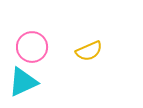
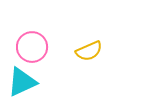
cyan triangle: moved 1 px left
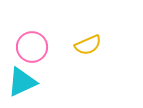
yellow semicircle: moved 1 px left, 6 px up
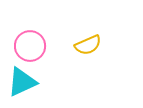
pink circle: moved 2 px left, 1 px up
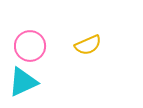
cyan triangle: moved 1 px right
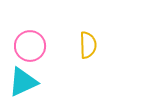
yellow semicircle: rotated 68 degrees counterclockwise
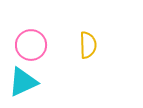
pink circle: moved 1 px right, 1 px up
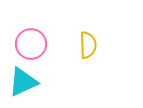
pink circle: moved 1 px up
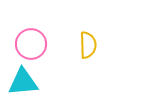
cyan triangle: rotated 20 degrees clockwise
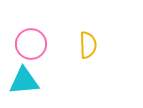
cyan triangle: moved 1 px right, 1 px up
